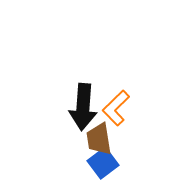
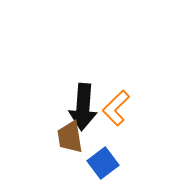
brown trapezoid: moved 29 px left, 2 px up
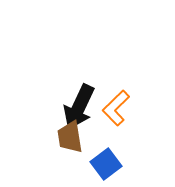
black arrow: moved 4 px left; rotated 21 degrees clockwise
blue square: moved 3 px right, 1 px down
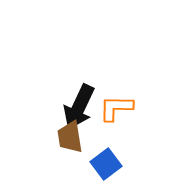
orange L-shape: rotated 45 degrees clockwise
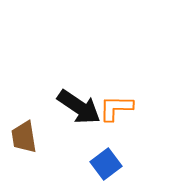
black arrow: rotated 81 degrees counterclockwise
brown trapezoid: moved 46 px left
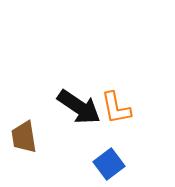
orange L-shape: rotated 102 degrees counterclockwise
blue square: moved 3 px right
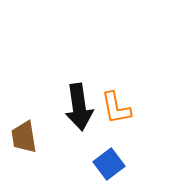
black arrow: rotated 48 degrees clockwise
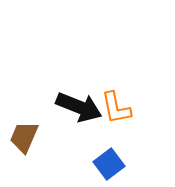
black arrow: rotated 60 degrees counterclockwise
brown trapezoid: rotated 32 degrees clockwise
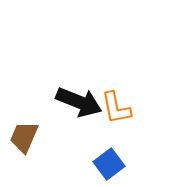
black arrow: moved 5 px up
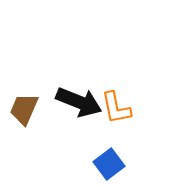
brown trapezoid: moved 28 px up
